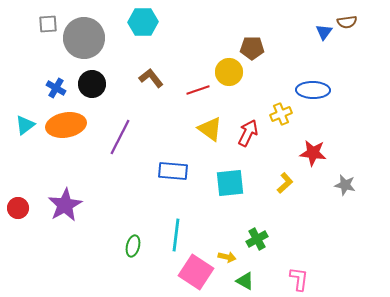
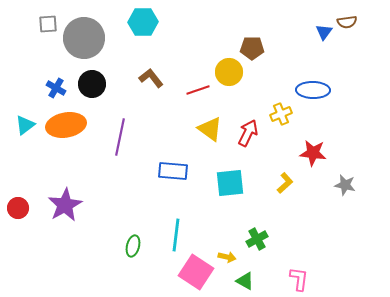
purple line: rotated 15 degrees counterclockwise
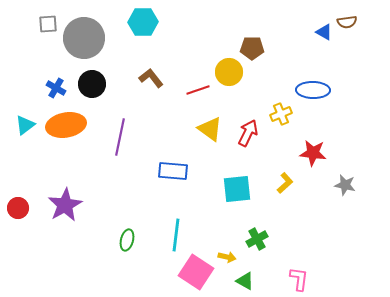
blue triangle: rotated 36 degrees counterclockwise
cyan square: moved 7 px right, 6 px down
green ellipse: moved 6 px left, 6 px up
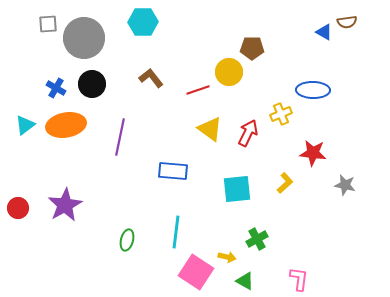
cyan line: moved 3 px up
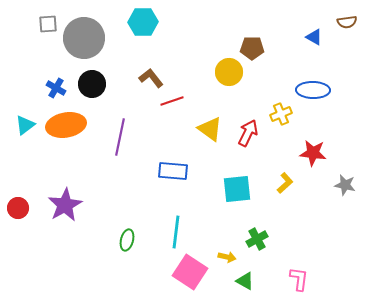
blue triangle: moved 10 px left, 5 px down
red line: moved 26 px left, 11 px down
pink square: moved 6 px left
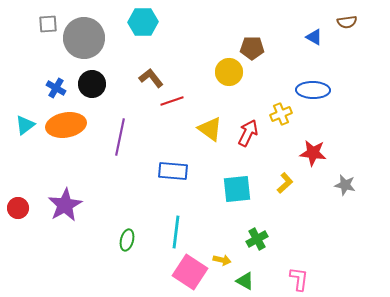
yellow arrow: moved 5 px left, 3 px down
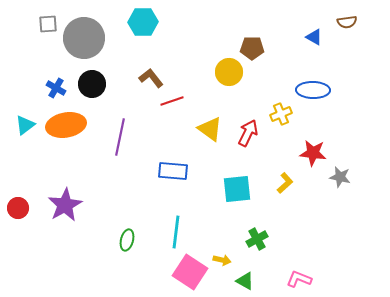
gray star: moved 5 px left, 8 px up
pink L-shape: rotated 75 degrees counterclockwise
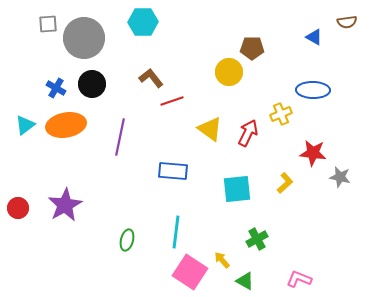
yellow arrow: rotated 144 degrees counterclockwise
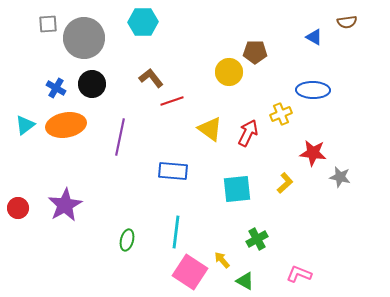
brown pentagon: moved 3 px right, 4 px down
pink L-shape: moved 5 px up
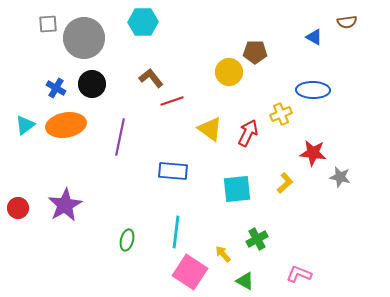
yellow arrow: moved 1 px right, 6 px up
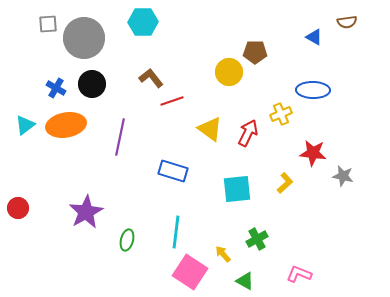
blue rectangle: rotated 12 degrees clockwise
gray star: moved 3 px right, 1 px up
purple star: moved 21 px right, 7 px down
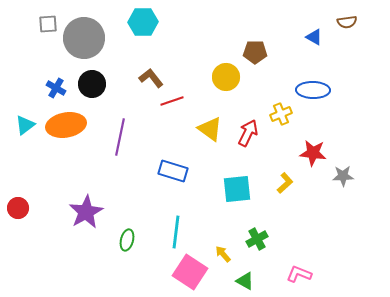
yellow circle: moved 3 px left, 5 px down
gray star: rotated 15 degrees counterclockwise
